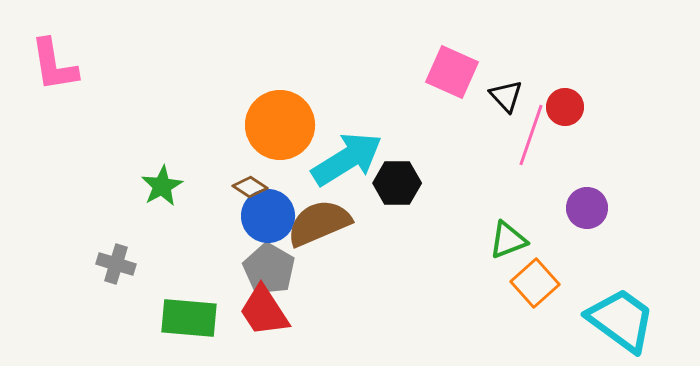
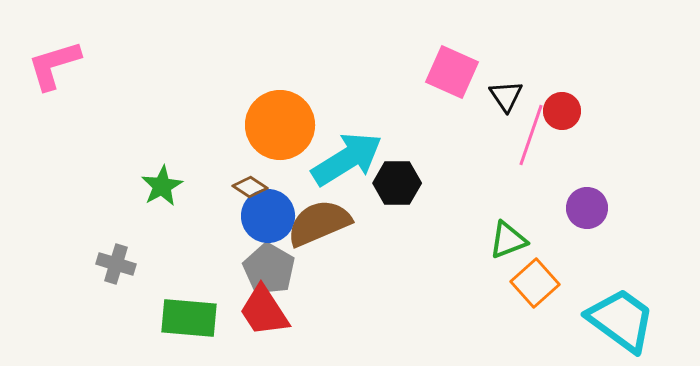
pink L-shape: rotated 82 degrees clockwise
black triangle: rotated 9 degrees clockwise
red circle: moved 3 px left, 4 px down
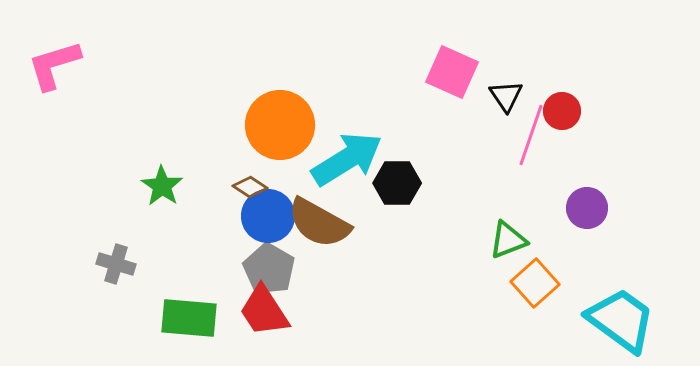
green star: rotated 9 degrees counterclockwise
brown semicircle: rotated 128 degrees counterclockwise
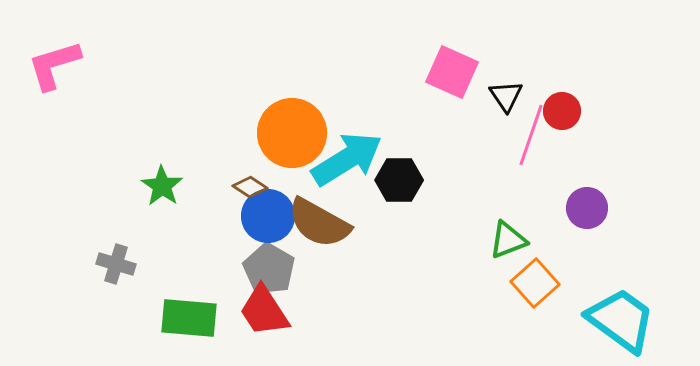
orange circle: moved 12 px right, 8 px down
black hexagon: moved 2 px right, 3 px up
